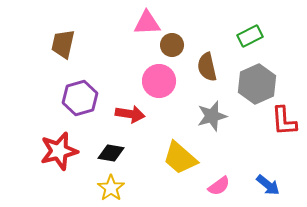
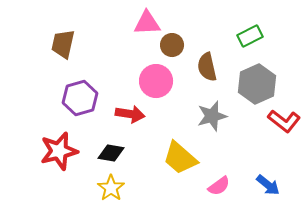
pink circle: moved 3 px left
red L-shape: rotated 48 degrees counterclockwise
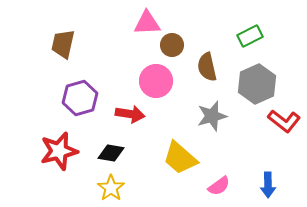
blue arrow: rotated 50 degrees clockwise
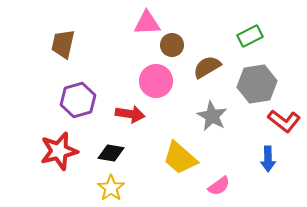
brown semicircle: rotated 72 degrees clockwise
gray hexagon: rotated 15 degrees clockwise
purple hexagon: moved 2 px left, 2 px down
gray star: rotated 28 degrees counterclockwise
blue arrow: moved 26 px up
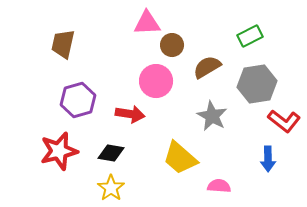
pink semicircle: rotated 140 degrees counterclockwise
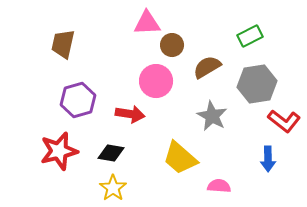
yellow star: moved 2 px right
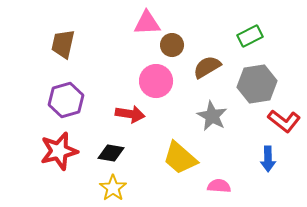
purple hexagon: moved 12 px left
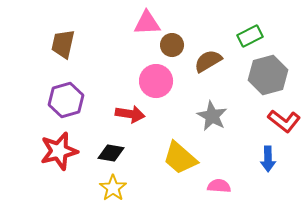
brown semicircle: moved 1 px right, 6 px up
gray hexagon: moved 11 px right, 9 px up; rotated 6 degrees counterclockwise
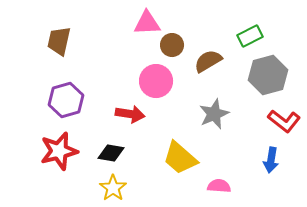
brown trapezoid: moved 4 px left, 3 px up
gray star: moved 2 px right, 2 px up; rotated 20 degrees clockwise
blue arrow: moved 3 px right, 1 px down; rotated 10 degrees clockwise
